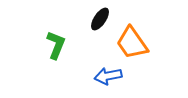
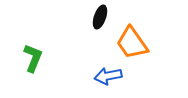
black ellipse: moved 2 px up; rotated 15 degrees counterclockwise
green L-shape: moved 23 px left, 13 px down
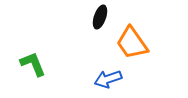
green L-shape: moved 6 px down; rotated 44 degrees counterclockwise
blue arrow: moved 3 px down; rotated 8 degrees counterclockwise
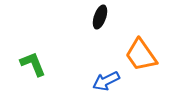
orange trapezoid: moved 9 px right, 12 px down
blue arrow: moved 2 px left, 2 px down; rotated 8 degrees counterclockwise
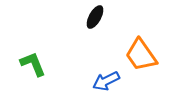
black ellipse: moved 5 px left; rotated 10 degrees clockwise
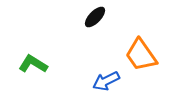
black ellipse: rotated 15 degrees clockwise
green L-shape: rotated 36 degrees counterclockwise
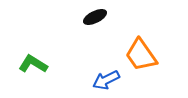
black ellipse: rotated 20 degrees clockwise
blue arrow: moved 1 px up
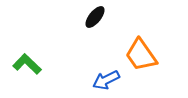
black ellipse: rotated 25 degrees counterclockwise
green L-shape: moved 6 px left; rotated 12 degrees clockwise
